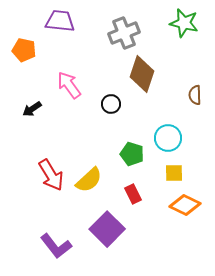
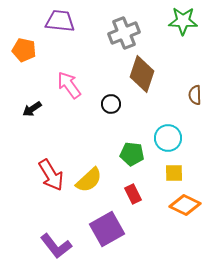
green star: moved 1 px left, 2 px up; rotated 12 degrees counterclockwise
green pentagon: rotated 10 degrees counterclockwise
purple square: rotated 16 degrees clockwise
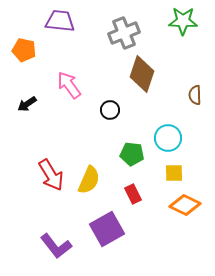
black circle: moved 1 px left, 6 px down
black arrow: moved 5 px left, 5 px up
yellow semicircle: rotated 24 degrees counterclockwise
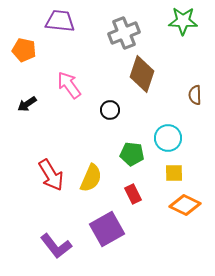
yellow semicircle: moved 2 px right, 2 px up
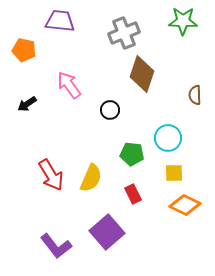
purple square: moved 3 px down; rotated 12 degrees counterclockwise
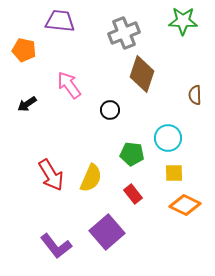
red rectangle: rotated 12 degrees counterclockwise
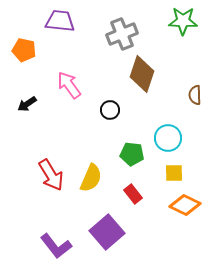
gray cross: moved 2 px left, 1 px down
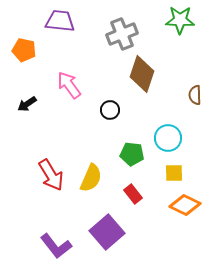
green star: moved 3 px left, 1 px up
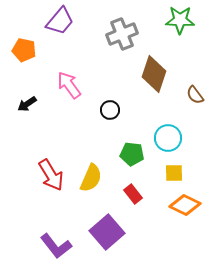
purple trapezoid: rotated 124 degrees clockwise
brown diamond: moved 12 px right
brown semicircle: rotated 36 degrees counterclockwise
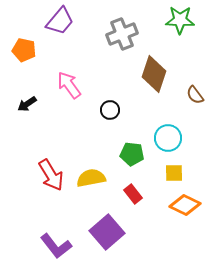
yellow semicircle: rotated 124 degrees counterclockwise
